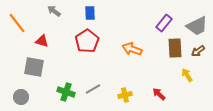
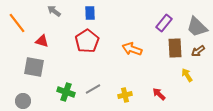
gray trapezoid: moved 1 px down; rotated 70 degrees clockwise
gray circle: moved 2 px right, 4 px down
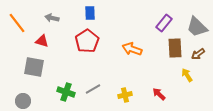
gray arrow: moved 2 px left, 7 px down; rotated 24 degrees counterclockwise
brown arrow: moved 3 px down
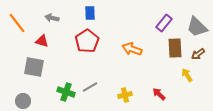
gray line: moved 3 px left, 2 px up
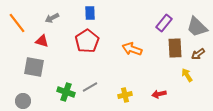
gray arrow: rotated 40 degrees counterclockwise
red arrow: rotated 56 degrees counterclockwise
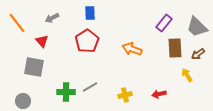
red triangle: rotated 32 degrees clockwise
green cross: rotated 18 degrees counterclockwise
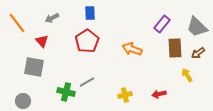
purple rectangle: moved 2 px left, 1 px down
brown arrow: moved 1 px up
gray line: moved 3 px left, 5 px up
green cross: rotated 12 degrees clockwise
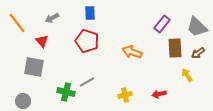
red pentagon: rotated 20 degrees counterclockwise
orange arrow: moved 3 px down
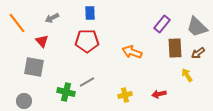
red pentagon: rotated 20 degrees counterclockwise
gray circle: moved 1 px right
